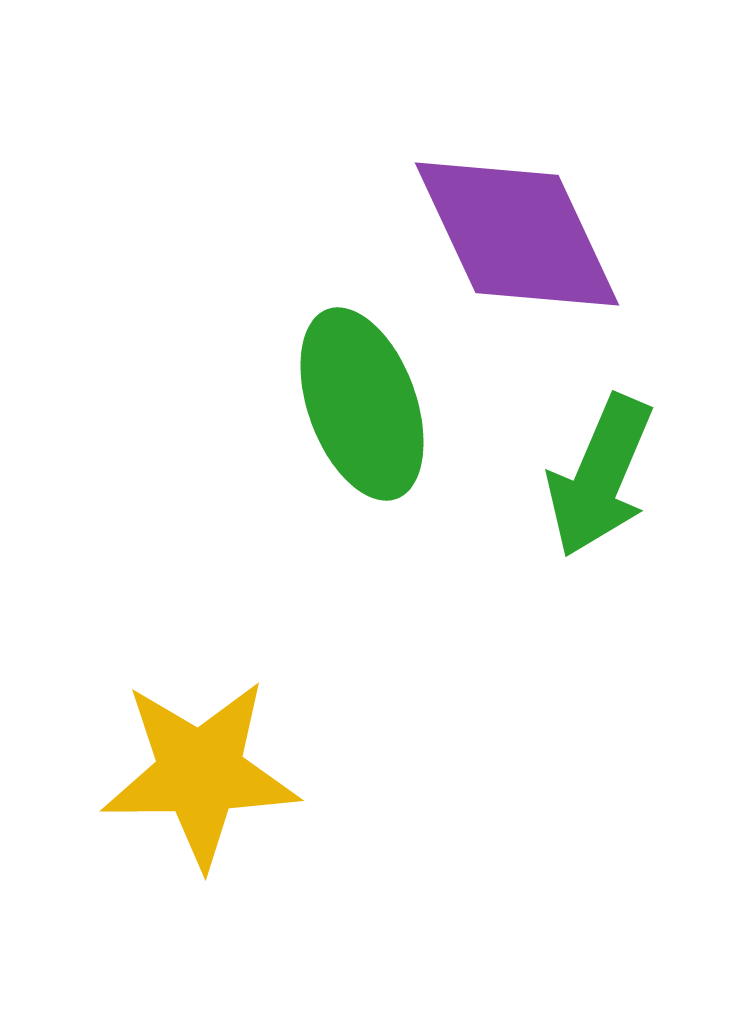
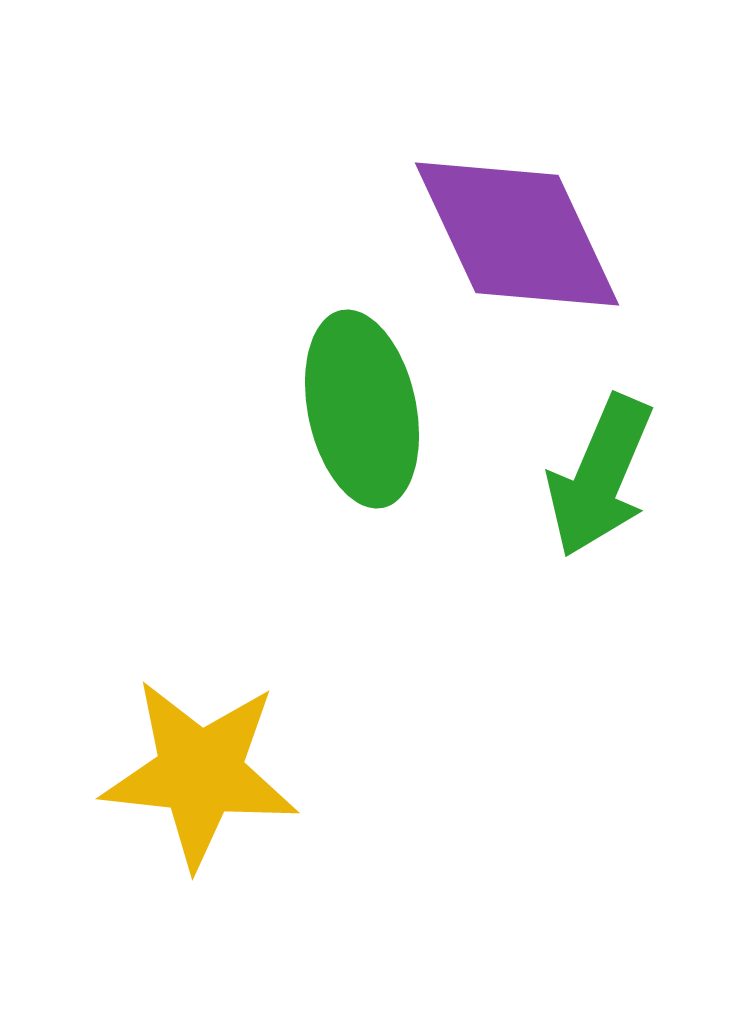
green ellipse: moved 5 px down; rotated 8 degrees clockwise
yellow star: rotated 7 degrees clockwise
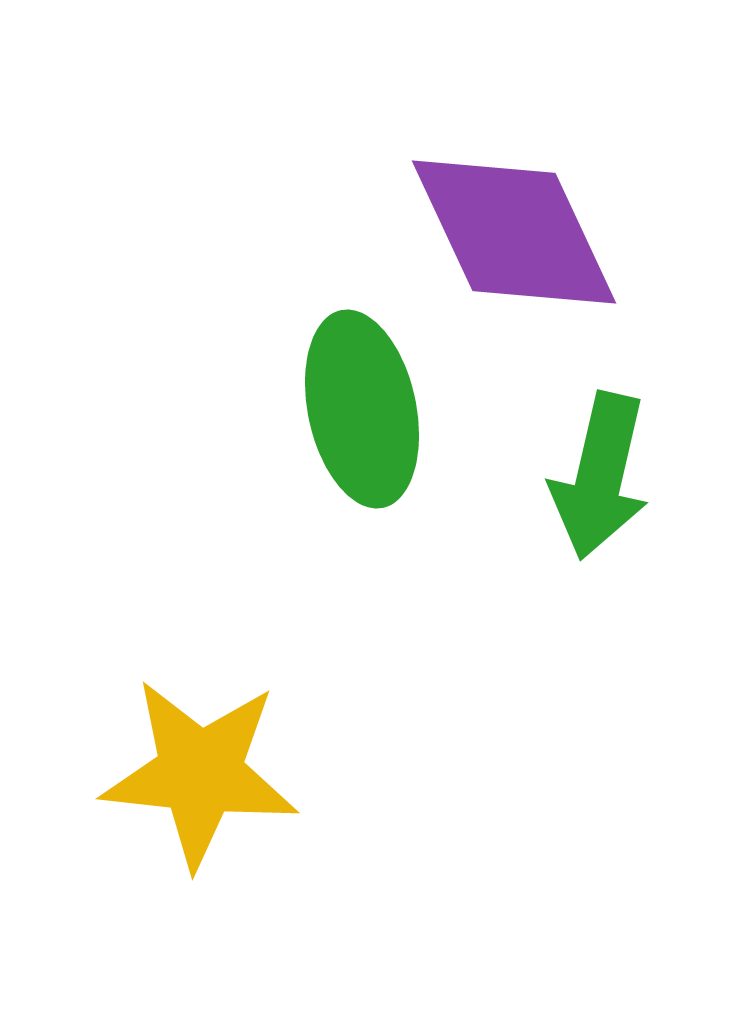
purple diamond: moved 3 px left, 2 px up
green arrow: rotated 10 degrees counterclockwise
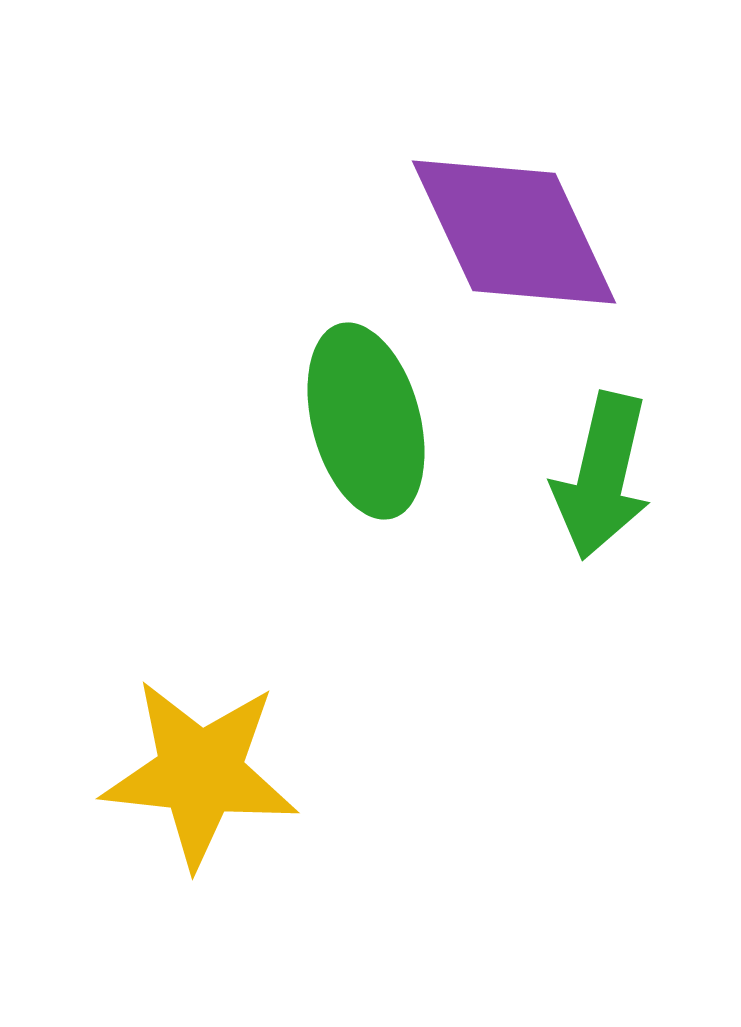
green ellipse: moved 4 px right, 12 px down; rotated 3 degrees counterclockwise
green arrow: moved 2 px right
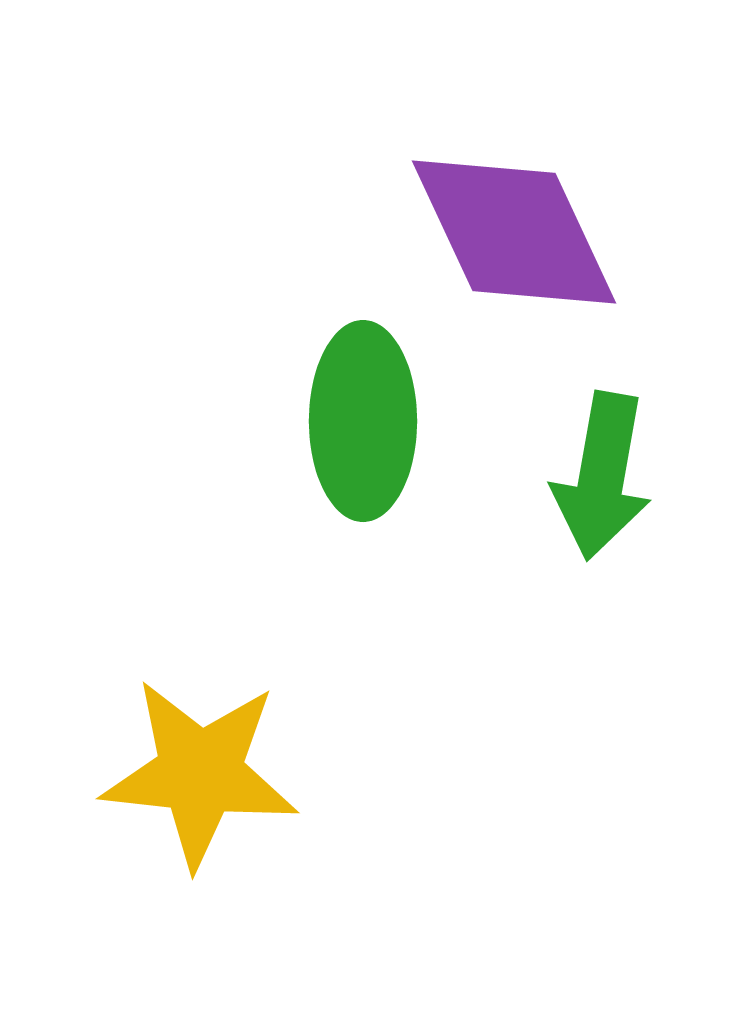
green ellipse: moved 3 px left; rotated 15 degrees clockwise
green arrow: rotated 3 degrees counterclockwise
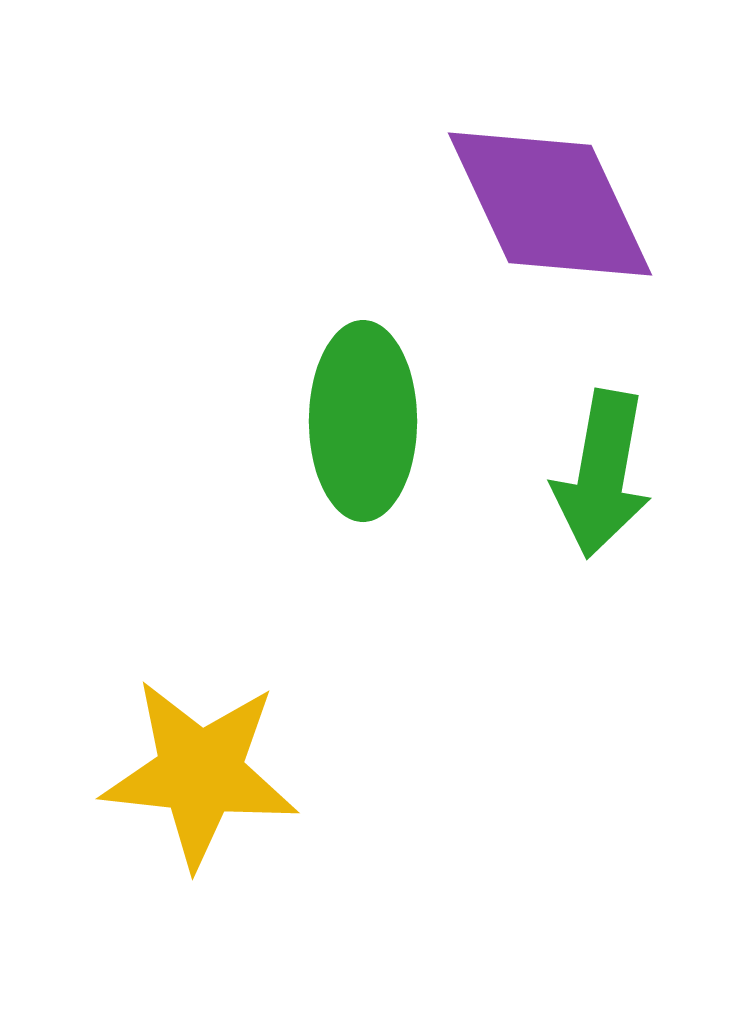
purple diamond: moved 36 px right, 28 px up
green arrow: moved 2 px up
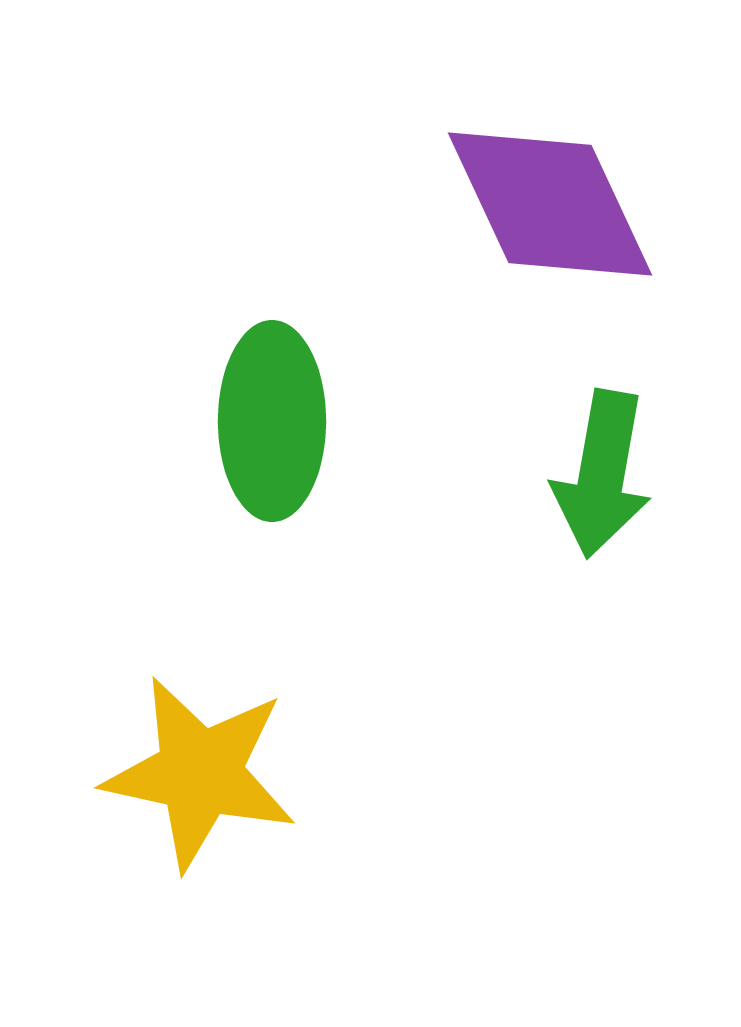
green ellipse: moved 91 px left
yellow star: rotated 6 degrees clockwise
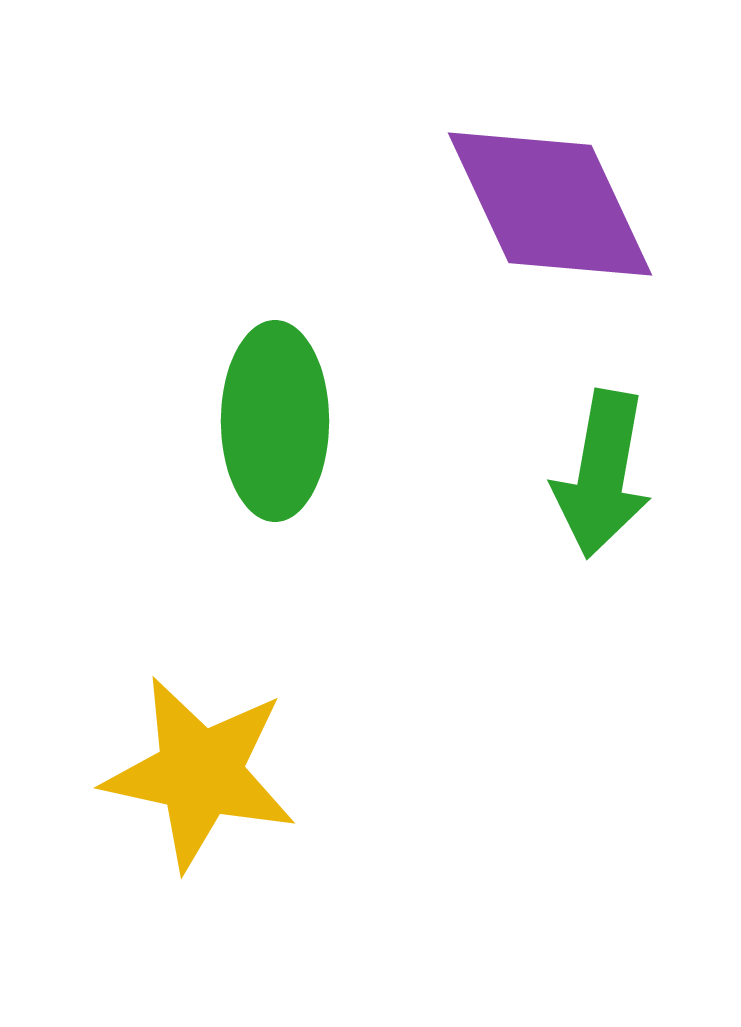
green ellipse: moved 3 px right
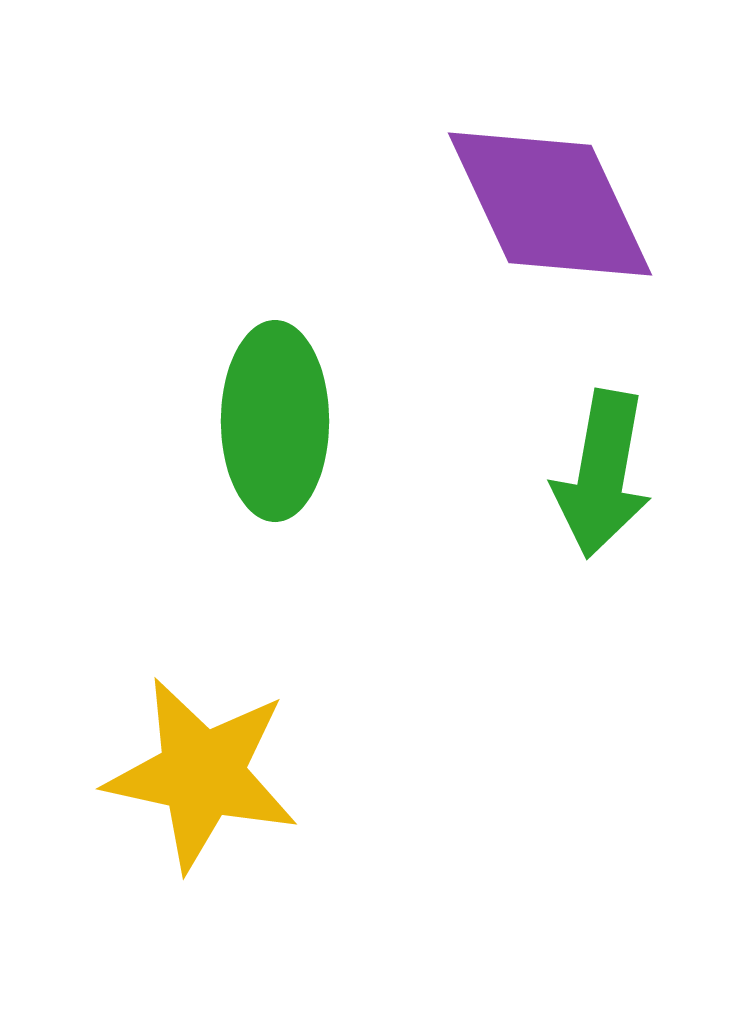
yellow star: moved 2 px right, 1 px down
